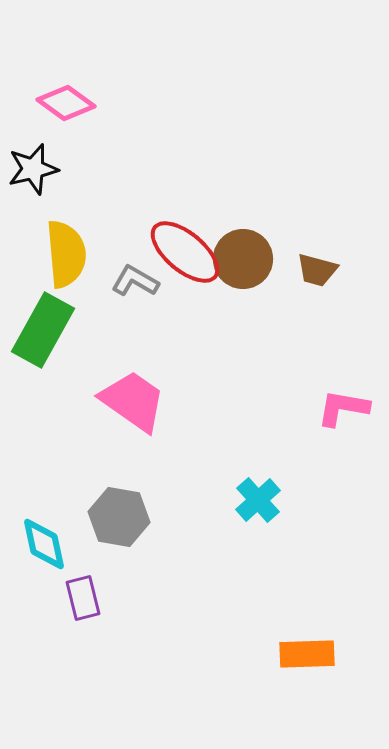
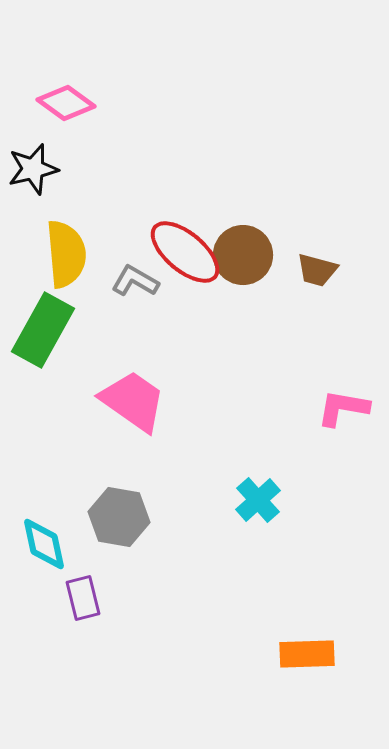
brown circle: moved 4 px up
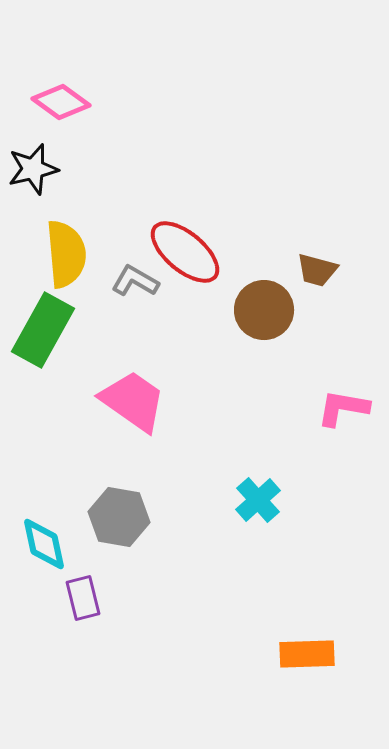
pink diamond: moved 5 px left, 1 px up
brown circle: moved 21 px right, 55 px down
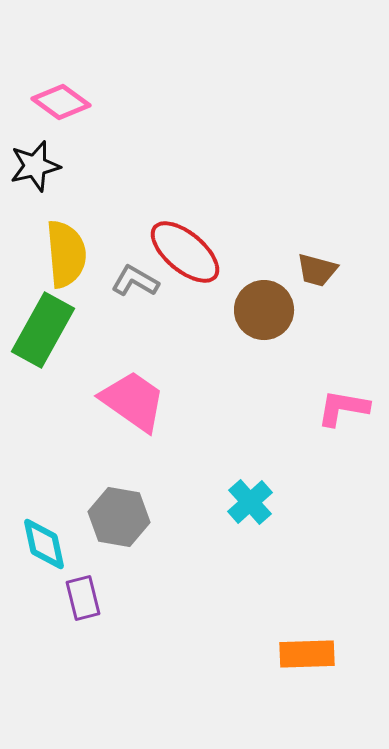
black star: moved 2 px right, 3 px up
cyan cross: moved 8 px left, 2 px down
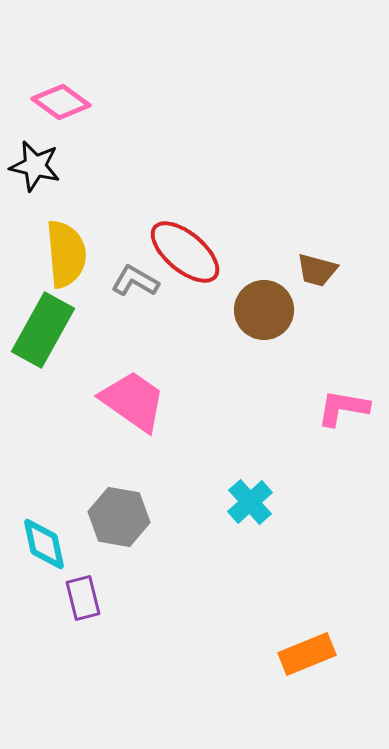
black star: rotated 27 degrees clockwise
orange rectangle: rotated 20 degrees counterclockwise
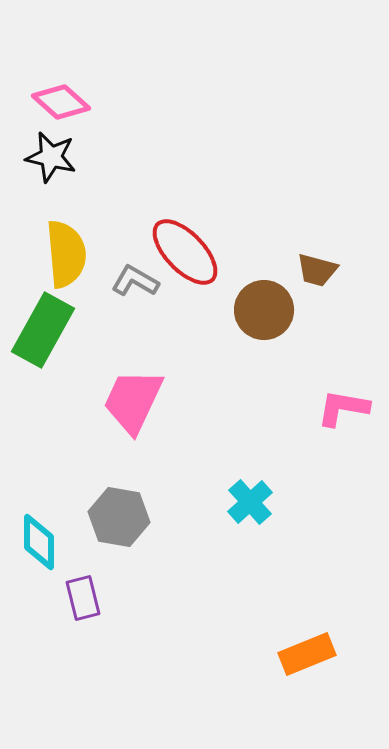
pink diamond: rotated 6 degrees clockwise
black star: moved 16 px right, 9 px up
red ellipse: rotated 6 degrees clockwise
pink trapezoid: rotated 100 degrees counterclockwise
cyan diamond: moved 5 px left, 2 px up; rotated 12 degrees clockwise
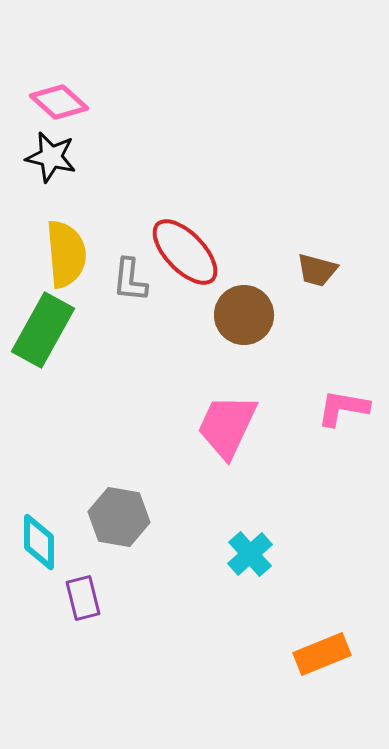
pink diamond: moved 2 px left
gray L-shape: moved 5 px left, 1 px up; rotated 114 degrees counterclockwise
brown circle: moved 20 px left, 5 px down
pink trapezoid: moved 94 px right, 25 px down
cyan cross: moved 52 px down
orange rectangle: moved 15 px right
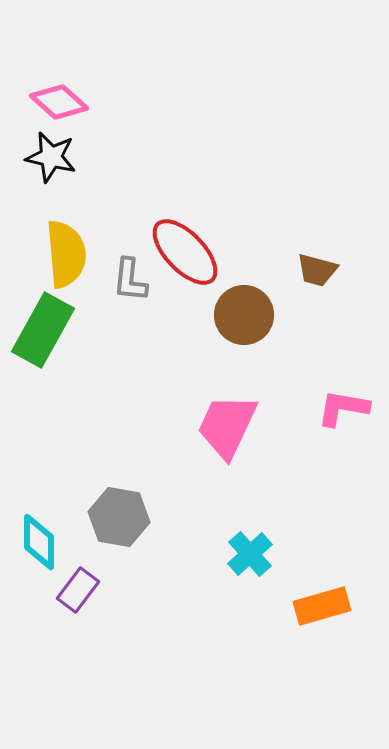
purple rectangle: moved 5 px left, 8 px up; rotated 51 degrees clockwise
orange rectangle: moved 48 px up; rotated 6 degrees clockwise
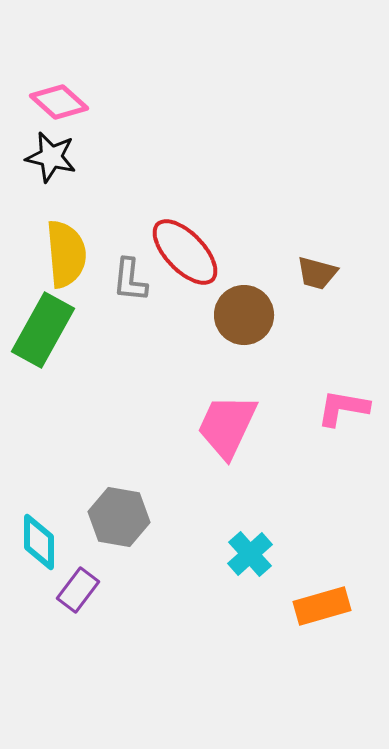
brown trapezoid: moved 3 px down
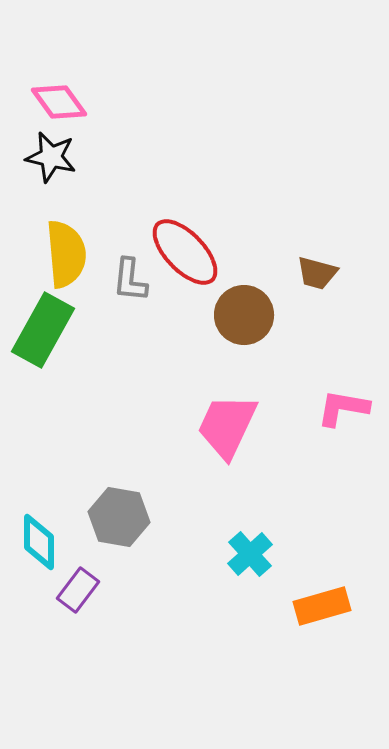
pink diamond: rotated 12 degrees clockwise
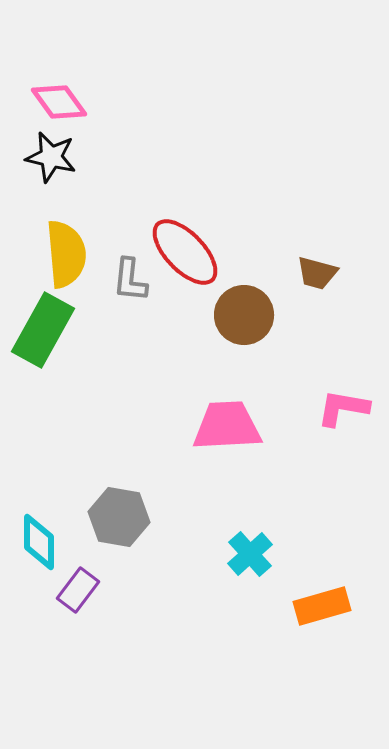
pink trapezoid: rotated 62 degrees clockwise
